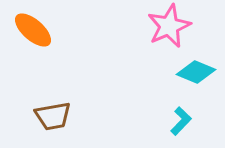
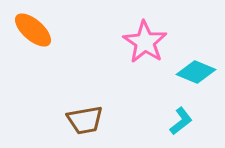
pink star: moved 24 px left, 16 px down; rotated 15 degrees counterclockwise
brown trapezoid: moved 32 px right, 4 px down
cyan L-shape: rotated 8 degrees clockwise
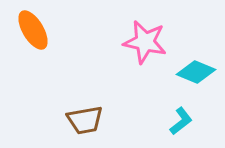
orange ellipse: rotated 18 degrees clockwise
pink star: rotated 21 degrees counterclockwise
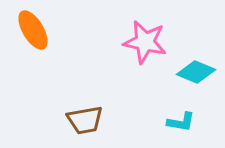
cyan L-shape: moved 1 px down; rotated 48 degrees clockwise
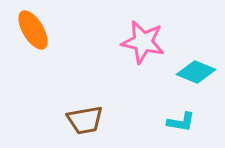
pink star: moved 2 px left
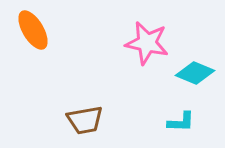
pink star: moved 4 px right, 1 px down
cyan diamond: moved 1 px left, 1 px down
cyan L-shape: rotated 8 degrees counterclockwise
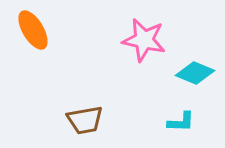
pink star: moved 3 px left, 3 px up
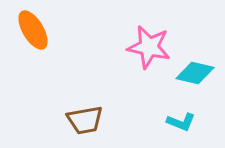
pink star: moved 5 px right, 7 px down
cyan diamond: rotated 9 degrees counterclockwise
cyan L-shape: rotated 20 degrees clockwise
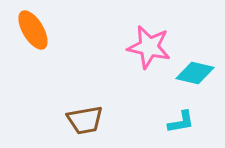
cyan L-shape: rotated 32 degrees counterclockwise
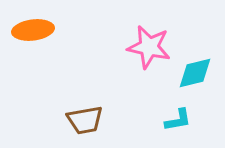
orange ellipse: rotated 66 degrees counterclockwise
cyan diamond: rotated 27 degrees counterclockwise
cyan L-shape: moved 3 px left, 2 px up
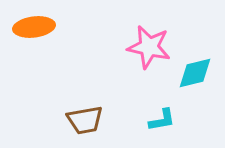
orange ellipse: moved 1 px right, 3 px up
cyan L-shape: moved 16 px left
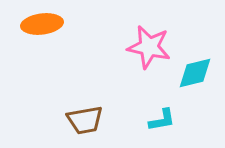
orange ellipse: moved 8 px right, 3 px up
